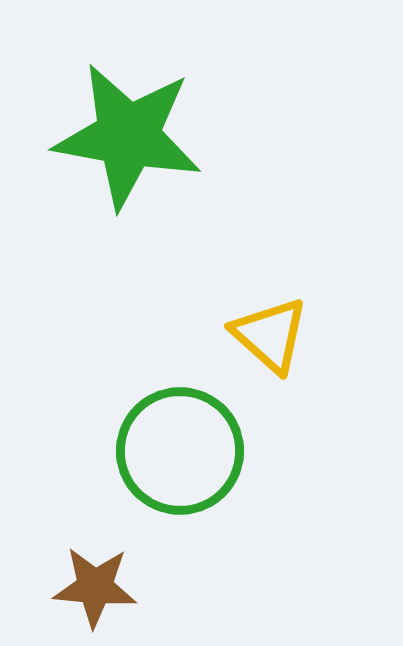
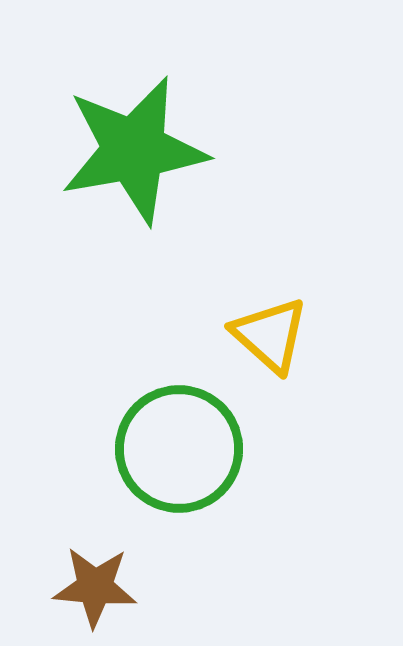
green star: moved 6 px right, 14 px down; rotated 20 degrees counterclockwise
green circle: moved 1 px left, 2 px up
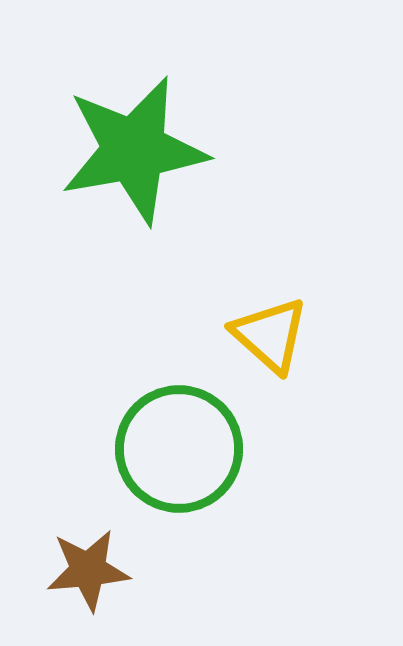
brown star: moved 7 px left, 17 px up; rotated 10 degrees counterclockwise
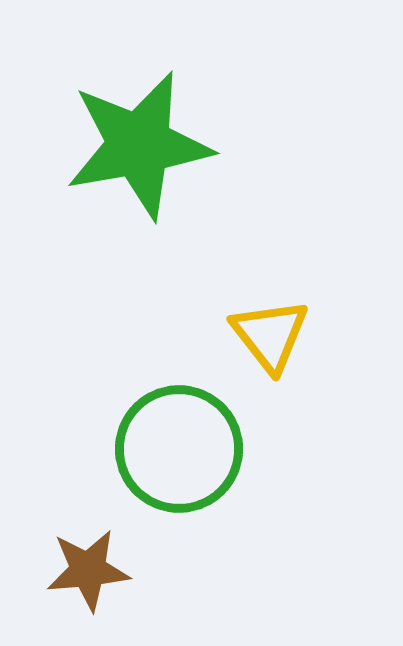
green star: moved 5 px right, 5 px up
yellow triangle: rotated 10 degrees clockwise
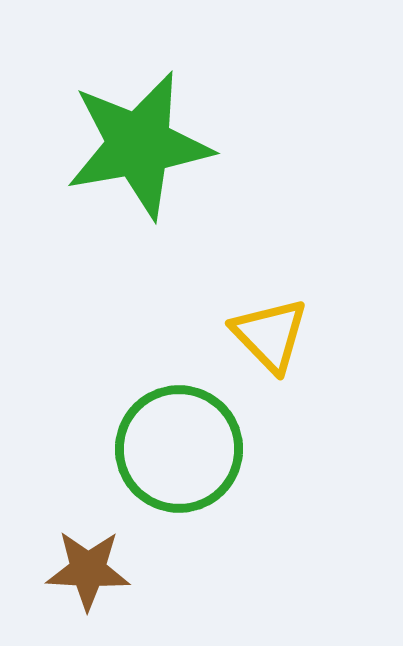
yellow triangle: rotated 6 degrees counterclockwise
brown star: rotated 8 degrees clockwise
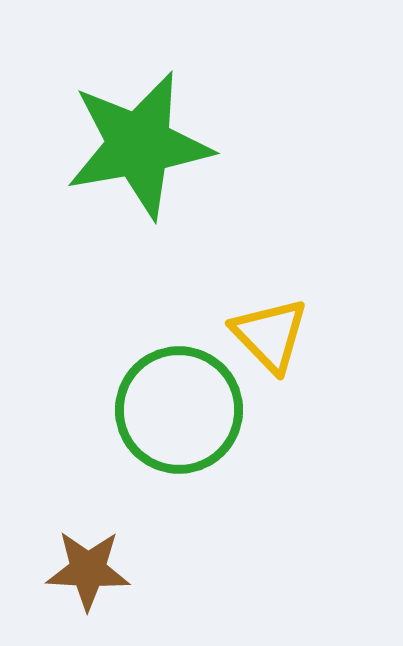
green circle: moved 39 px up
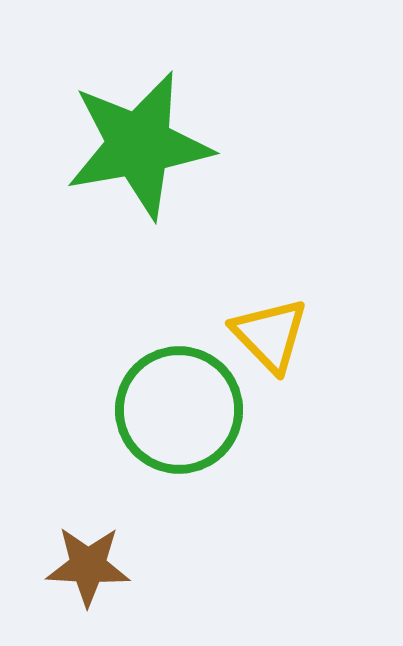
brown star: moved 4 px up
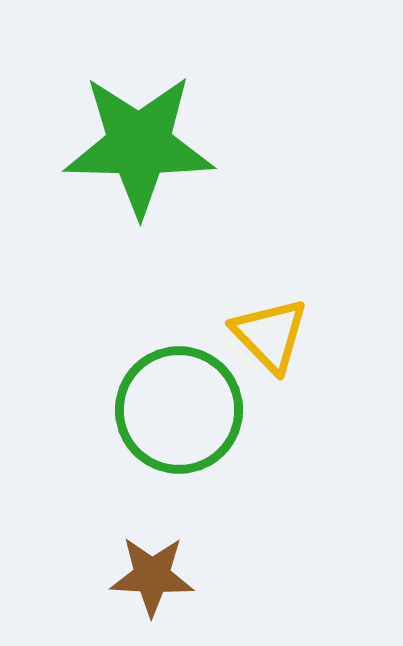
green star: rotated 11 degrees clockwise
brown star: moved 64 px right, 10 px down
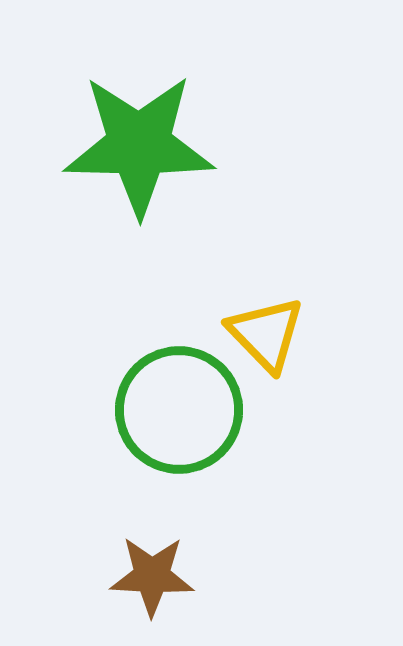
yellow triangle: moved 4 px left, 1 px up
